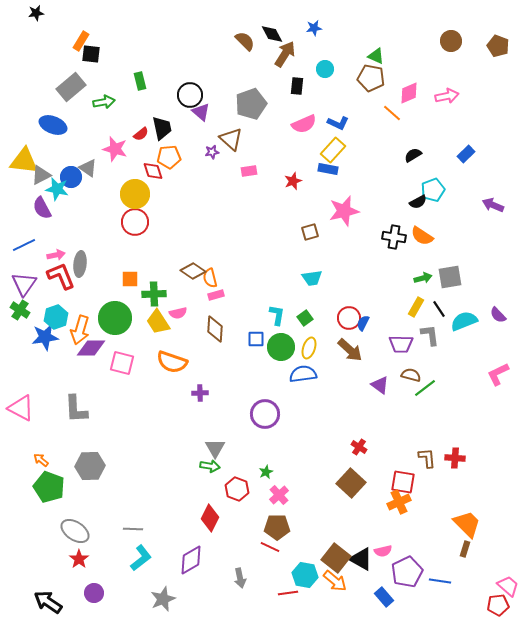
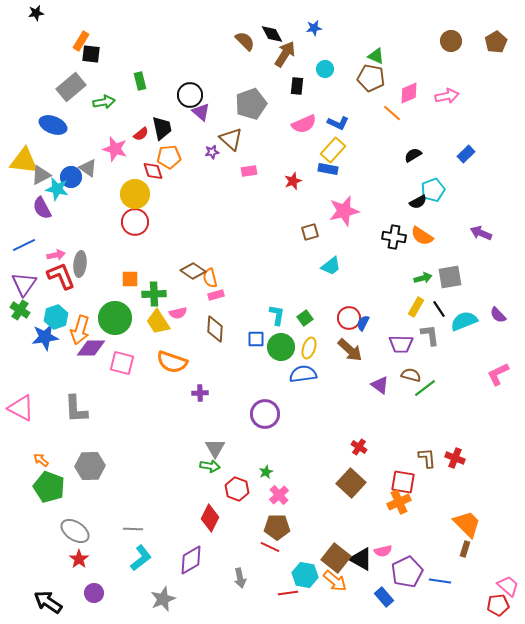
brown pentagon at (498, 46): moved 2 px left, 4 px up; rotated 20 degrees clockwise
purple arrow at (493, 205): moved 12 px left, 28 px down
cyan trapezoid at (312, 278): moved 19 px right, 12 px up; rotated 30 degrees counterclockwise
red cross at (455, 458): rotated 18 degrees clockwise
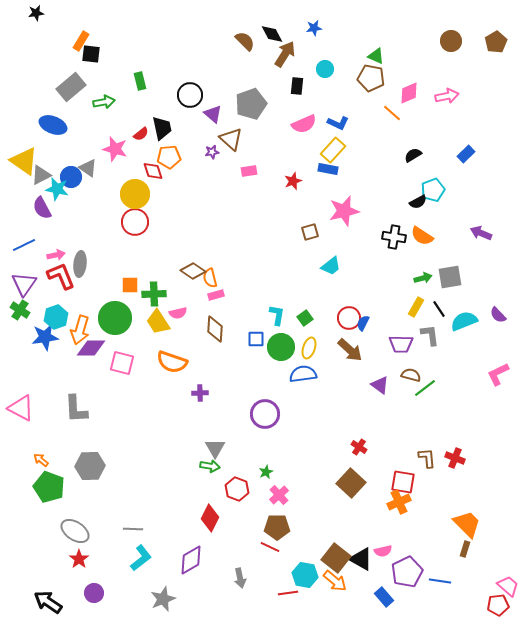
purple triangle at (201, 112): moved 12 px right, 2 px down
yellow triangle at (24, 161): rotated 28 degrees clockwise
orange square at (130, 279): moved 6 px down
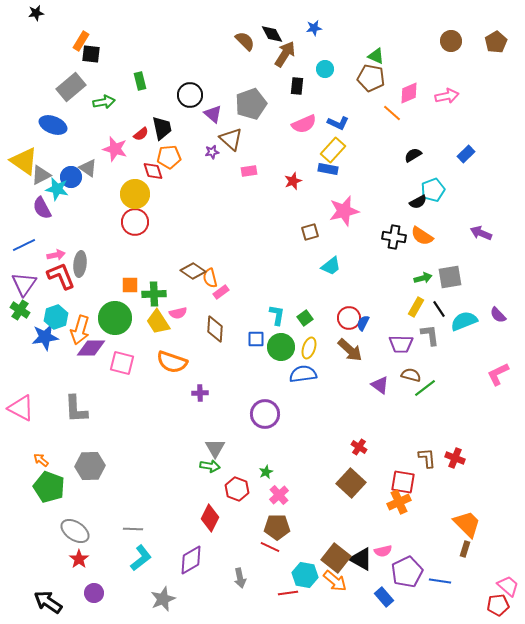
pink rectangle at (216, 295): moved 5 px right, 3 px up; rotated 21 degrees counterclockwise
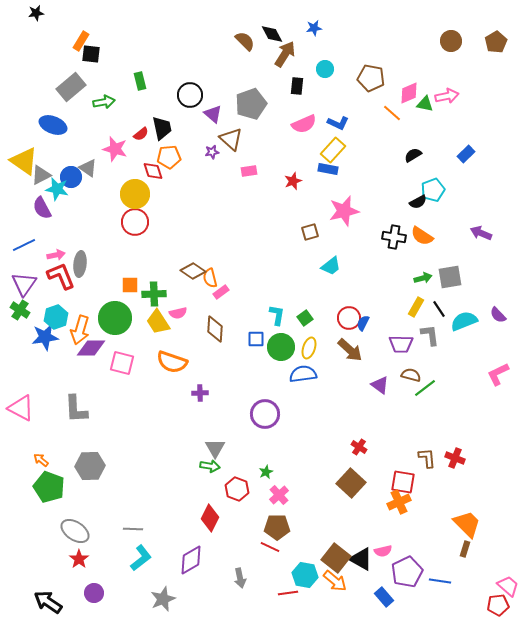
green triangle at (376, 56): moved 49 px right, 48 px down; rotated 12 degrees counterclockwise
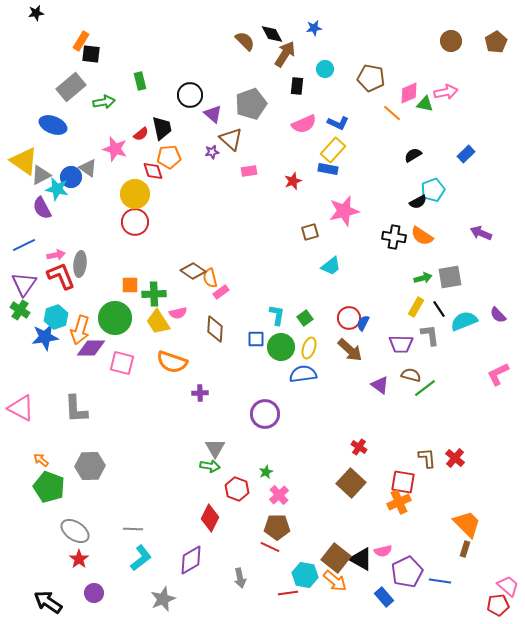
pink arrow at (447, 96): moved 1 px left, 4 px up
red cross at (455, 458): rotated 18 degrees clockwise
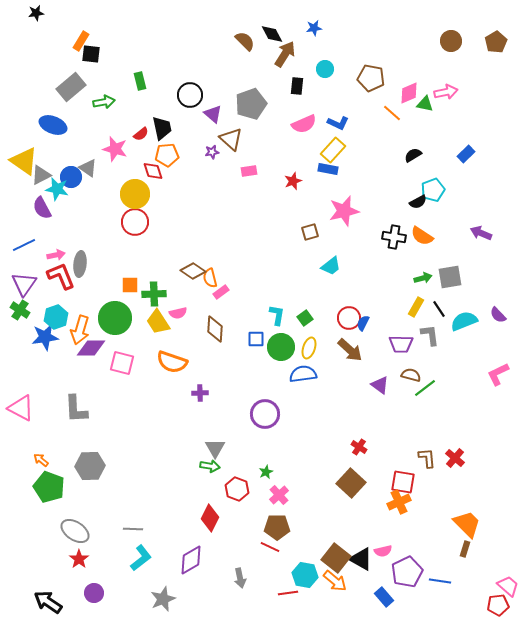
orange pentagon at (169, 157): moved 2 px left, 2 px up
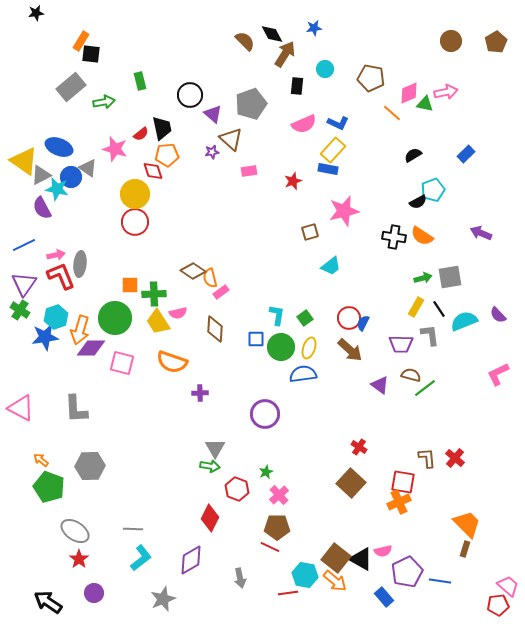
blue ellipse at (53, 125): moved 6 px right, 22 px down
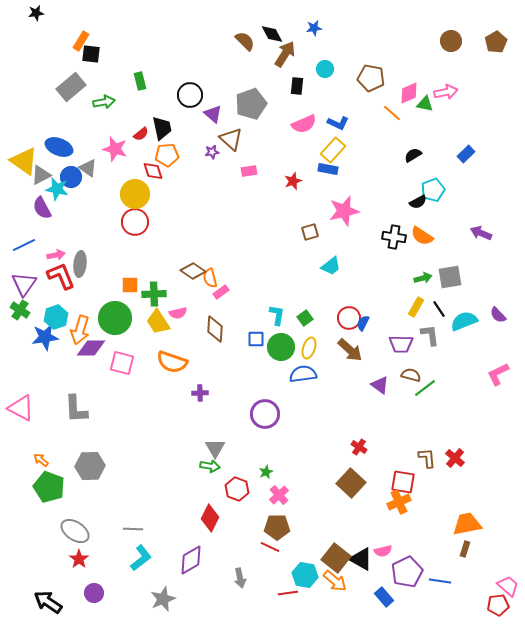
orange trapezoid at (467, 524): rotated 56 degrees counterclockwise
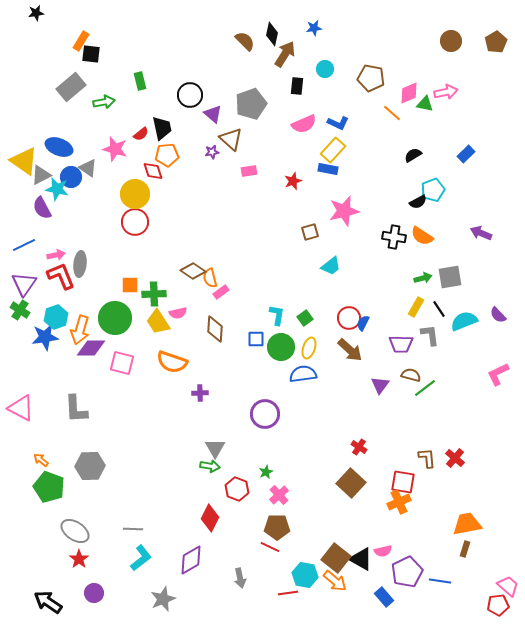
black diamond at (272, 34): rotated 40 degrees clockwise
purple triangle at (380, 385): rotated 30 degrees clockwise
